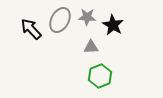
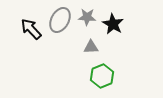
black star: moved 1 px up
green hexagon: moved 2 px right
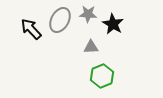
gray star: moved 1 px right, 3 px up
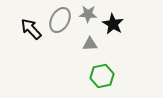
gray triangle: moved 1 px left, 3 px up
green hexagon: rotated 10 degrees clockwise
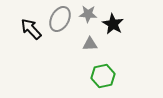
gray ellipse: moved 1 px up
green hexagon: moved 1 px right
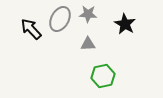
black star: moved 12 px right
gray triangle: moved 2 px left
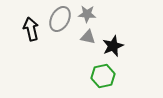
gray star: moved 1 px left
black star: moved 12 px left, 22 px down; rotated 20 degrees clockwise
black arrow: rotated 30 degrees clockwise
gray triangle: moved 7 px up; rotated 14 degrees clockwise
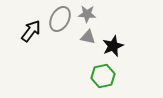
black arrow: moved 2 px down; rotated 50 degrees clockwise
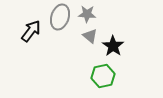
gray ellipse: moved 2 px up; rotated 10 degrees counterclockwise
gray triangle: moved 2 px right, 1 px up; rotated 28 degrees clockwise
black star: rotated 15 degrees counterclockwise
